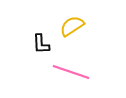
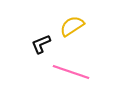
black L-shape: rotated 70 degrees clockwise
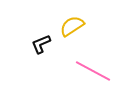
pink line: moved 22 px right, 1 px up; rotated 9 degrees clockwise
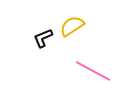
black L-shape: moved 2 px right, 6 px up
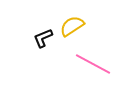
pink line: moved 7 px up
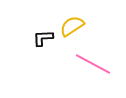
black L-shape: rotated 20 degrees clockwise
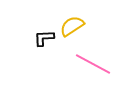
black L-shape: moved 1 px right
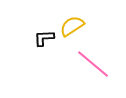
pink line: rotated 12 degrees clockwise
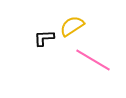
pink line: moved 4 px up; rotated 9 degrees counterclockwise
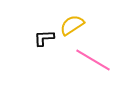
yellow semicircle: moved 1 px up
